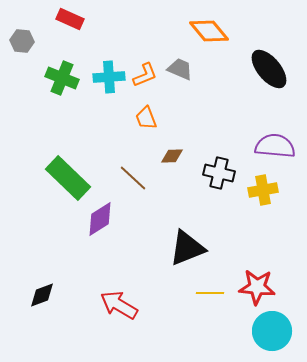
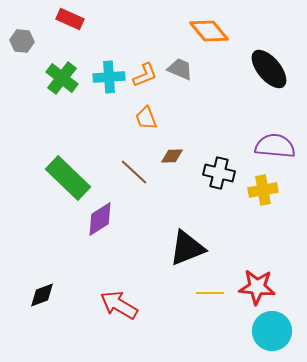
green cross: rotated 16 degrees clockwise
brown line: moved 1 px right, 6 px up
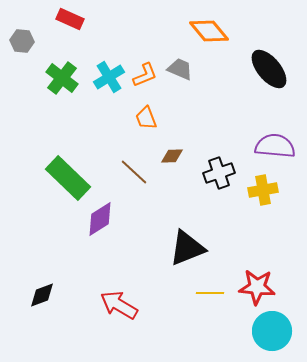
cyan cross: rotated 28 degrees counterclockwise
black cross: rotated 32 degrees counterclockwise
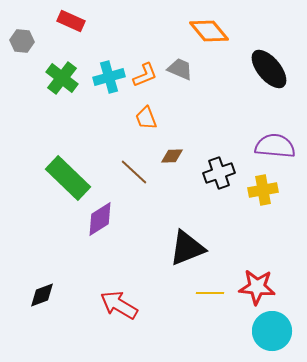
red rectangle: moved 1 px right, 2 px down
cyan cross: rotated 16 degrees clockwise
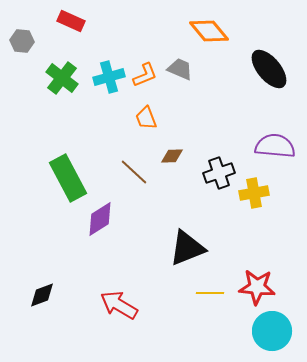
green rectangle: rotated 18 degrees clockwise
yellow cross: moved 9 px left, 3 px down
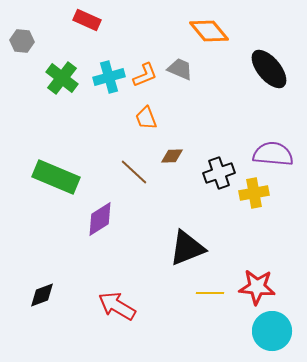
red rectangle: moved 16 px right, 1 px up
purple semicircle: moved 2 px left, 8 px down
green rectangle: moved 12 px left, 1 px up; rotated 39 degrees counterclockwise
red arrow: moved 2 px left, 1 px down
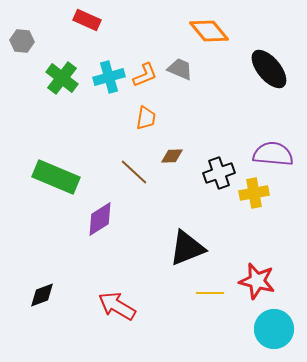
orange trapezoid: rotated 150 degrees counterclockwise
red star: moved 6 px up; rotated 9 degrees clockwise
cyan circle: moved 2 px right, 2 px up
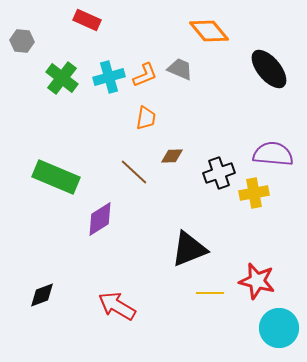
black triangle: moved 2 px right, 1 px down
cyan circle: moved 5 px right, 1 px up
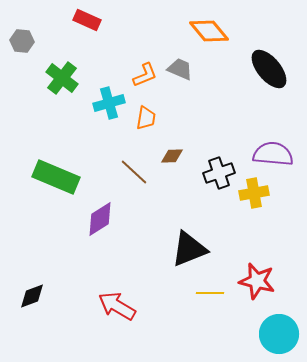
cyan cross: moved 26 px down
black diamond: moved 10 px left, 1 px down
cyan circle: moved 6 px down
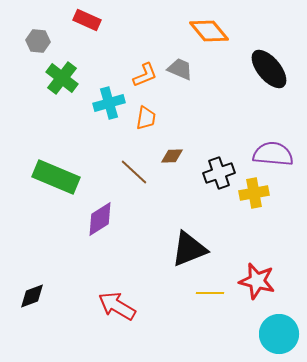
gray hexagon: moved 16 px right
